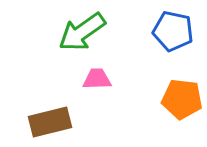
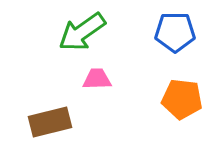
blue pentagon: moved 2 px right, 1 px down; rotated 12 degrees counterclockwise
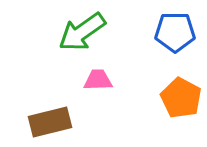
pink trapezoid: moved 1 px right, 1 px down
orange pentagon: moved 1 px left, 1 px up; rotated 21 degrees clockwise
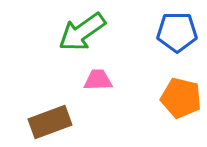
blue pentagon: moved 2 px right
orange pentagon: rotated 15 degrees counterclockwise
brown rectangle: rotated 6 degrees counterclockwise
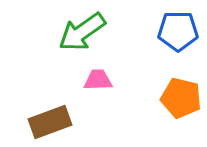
blue pentagon: moved 1 px right, 1 px up
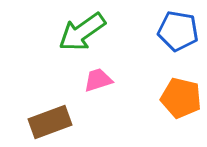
blue pentagon: rotated 9 degrees clockwise
pink trapezoid: rotated 16 degrees counterclockwise
